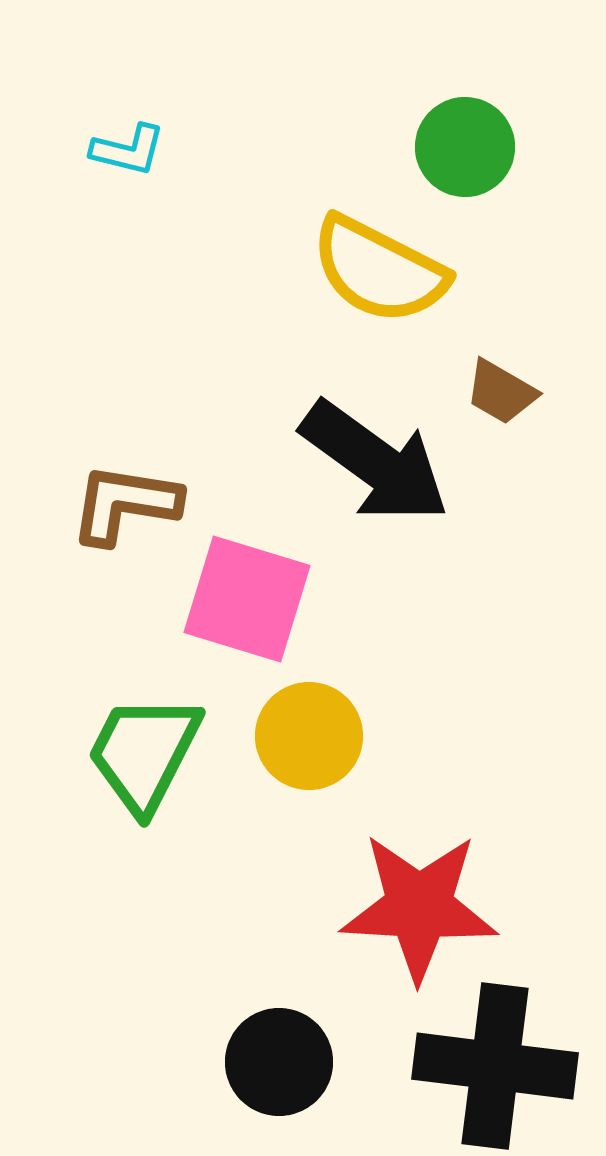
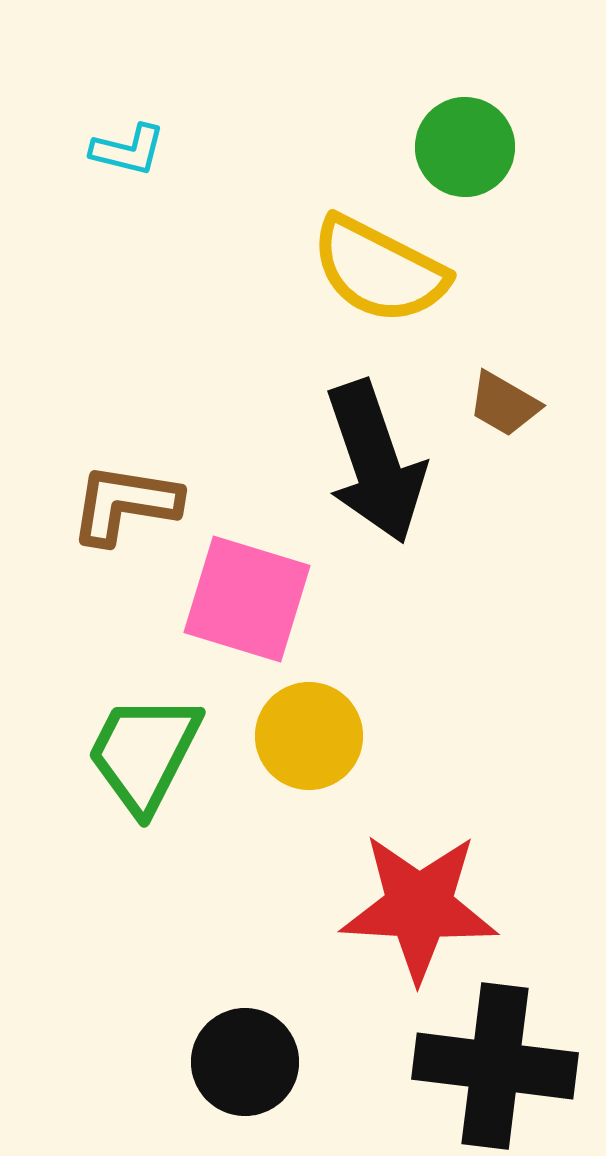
brown trapezoid: moved 3 px right, 12 px down
black arrow: rotated 35 degrees clockwise
black circle: moved 34 px left
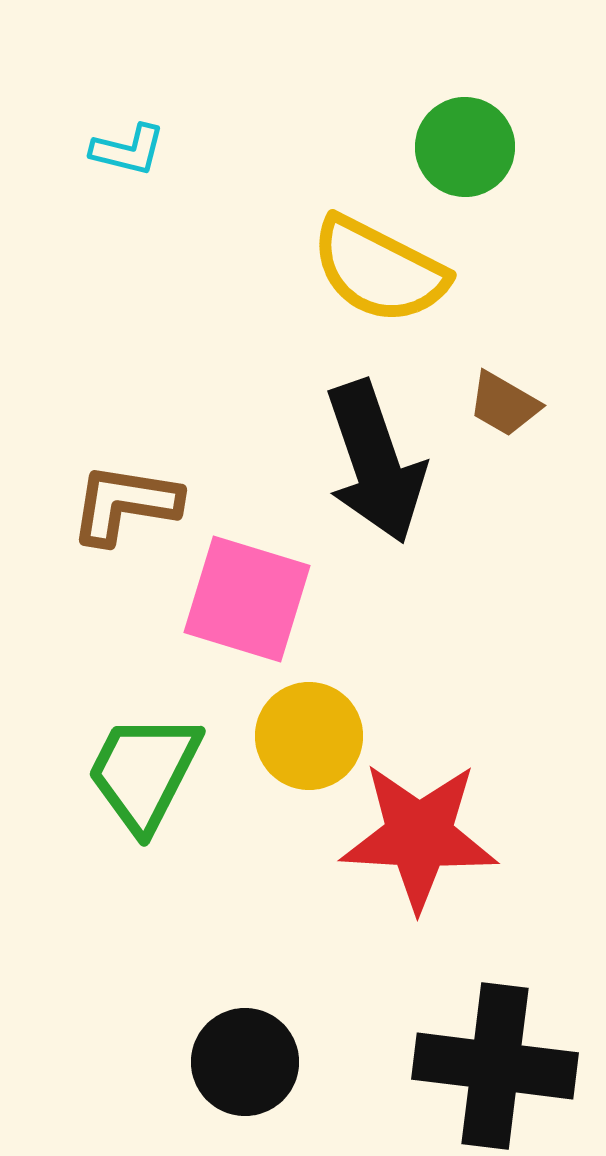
green trapezoid: moved 19 px down
red star: moved 71 px up
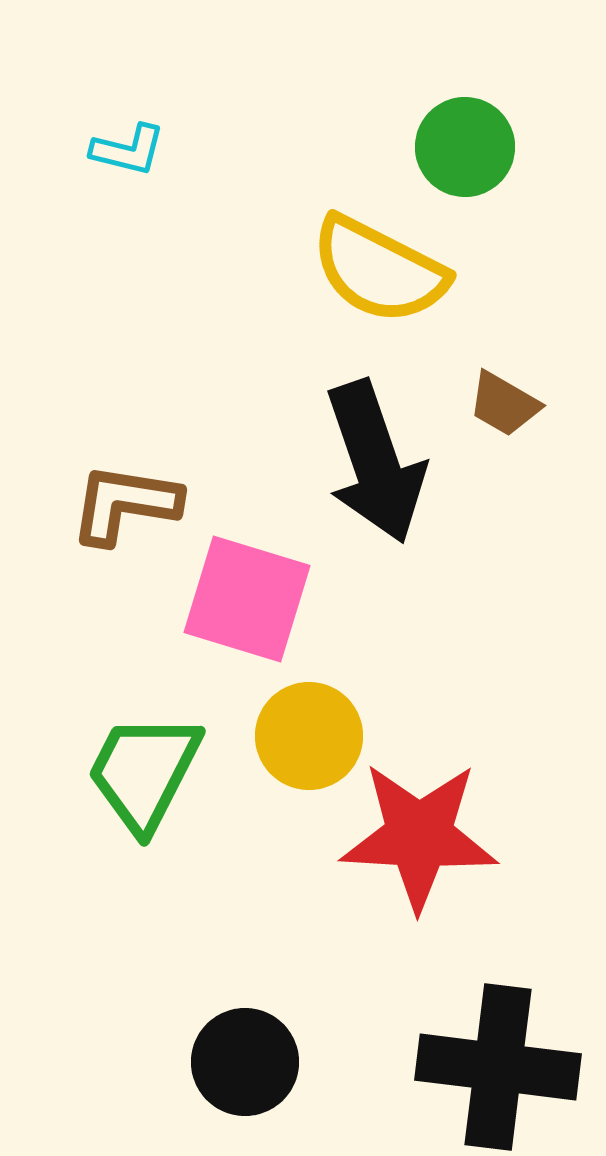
black cross: moved 3 px right, 1 px down
